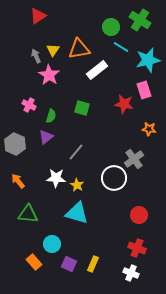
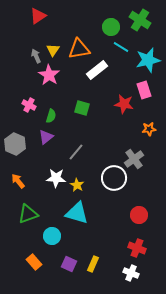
orange star: rotated 16 degrees counterclockwise
green triangle: rotated 25 degrees counterclockwise
cyan circle: moved 8 px up
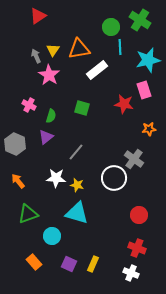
cyan line: moved 1 px left; rotated 56 degrees clockwise
gray cross: rotated 18 degrees counterclockwise
yellow star: rotated 16 degrees counterclockwise
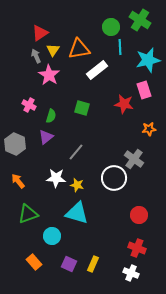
red triangle: moved 2 px right, 17 px down
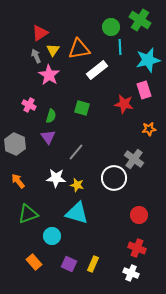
purple triangle: moved 2 px right; rotated 28 degrees counterclockwise
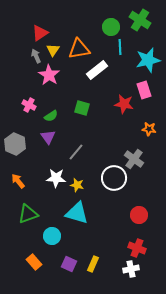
green semicircle: rotated 40 degrees clockwise
orange star: rotated 16 degrees clockwise
white cross: moved 4 px up; rotated 35 degrees counterclockwise
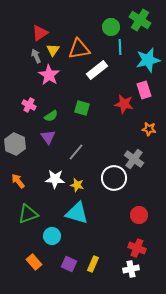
white star: moved 1 px left, 1 px down
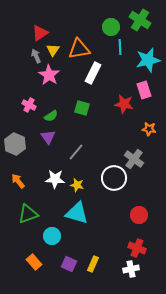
white rectangle: moved 4 px left, 3 px down; rotated 25 degrees counterclockwise
